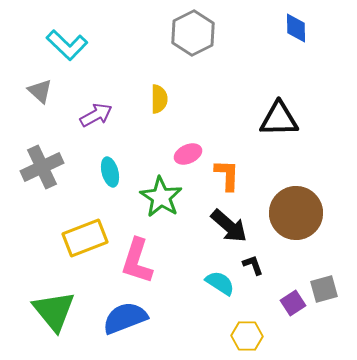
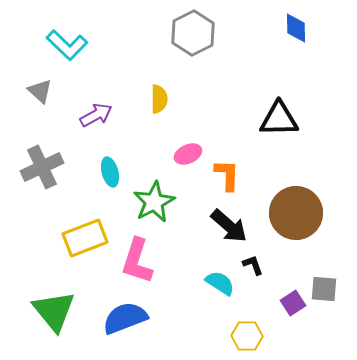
green star: moved 7 px left, 5 px down; rotated 12 degrees clockwise
gray square: rotated 20 degrees clockwise
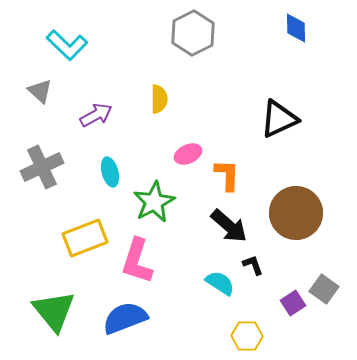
black triangle: rotated 24 degrees counterclockwise
gray square: rotated 32 degrees clockwise
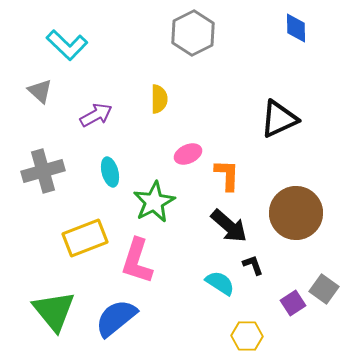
gray cross: moved 1 px right, 4 px down; rotated 9 degrees clockwise
blue semicircle: moved 9 px left; rotated 18 degrees counterclockwise
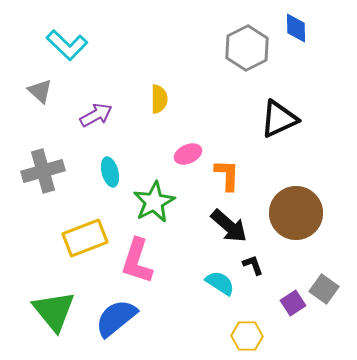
gray hexagon: moved 54 px right, 15 px down
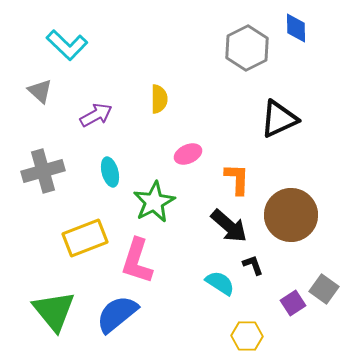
orange L-shape: moved 10 px right, 4 px down
brown circle: moved 5 px left, 2 px down
blue semicircle: moved 1 px right, 4 px up
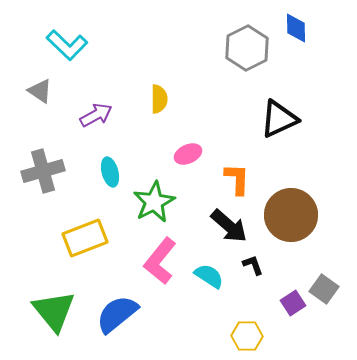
gray triangle: rotated 8 degrees counterclockwise
pink L-shape: moved 23 px right; rotated 21 degrees clockwise
cyan semicircle: moved 11 px left, 7 px up
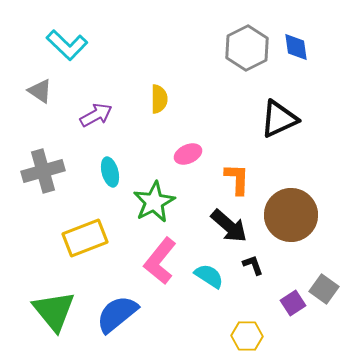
blue diamond: moved 19 px down; rotated 8 degrees counterclockwise
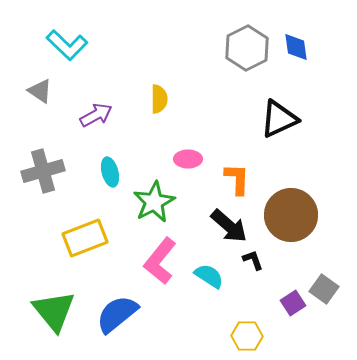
pink ellipse: moved 5 px down; rotated 24 degrees clockwise
black L-shape: moved 5 px up
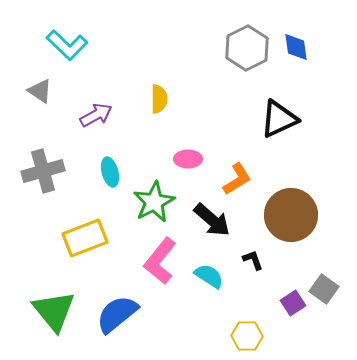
orange L-shape: rotated 56 degrees clockwise
black arrow: moved 17 px left, 6 px up
